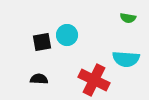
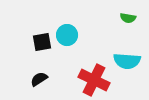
cyan semicircle: moved 1 px right, 2 px down
black semicircle: rotated 36 degrees counterclockwise
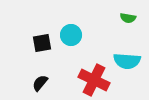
cyan circle: moved 4 px right
black square: moved 1 px down
black semicircle: moved 1 px right, 4 px down; rotated 18 degrees counterclockwise
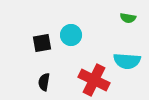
black semicircle: moved 4 px right, 1 px up; rotated 30 degrees counterclockwise
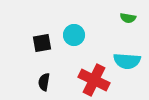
cyan circle: moved 3 px right
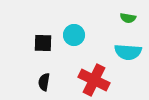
black square: moved 1 px right; rotated 12 degrees clockwise
cyan semicircle: moved 1 px right, 9 px up
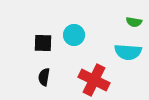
green semicircle: moved 6 px right, 4 px down
black semicircle: moved 5 px up
